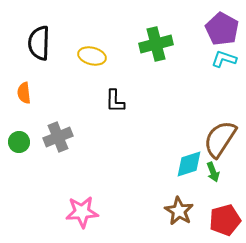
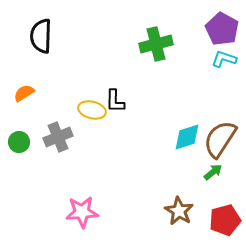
black semicircle: moved 2 px right, 7 px up
yellow ellipse: moved 54 px down
orange semicircle: rotated 65 degrees clockwise
cyan diamond: moved 2 px left, 27 px up
green arrow: rotated 108 degrees counterclockwise
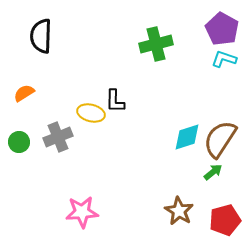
yellow ellipse: moved 1 px left, 3 px down
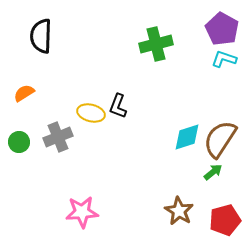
black L-shape: moved 3 px right, 5 px down; rotated 20 degrees clockwise
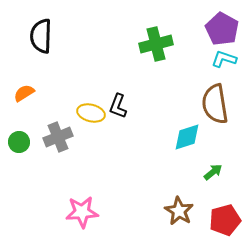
brown semicircle: moved 5 px left, 35 px up; rotated 42 degrees counterclockwise
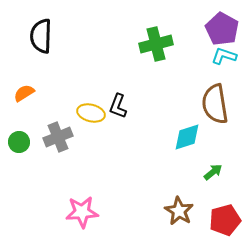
cyan L-shape: moved 3 px up
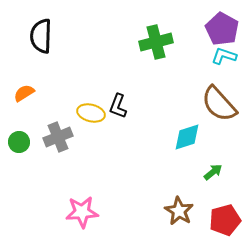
green cross: moved 2 px up
brown semicircle: moved 4 px right; rotated 33 degrees counterclockwise
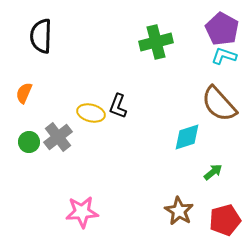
orange semicircle: rotated 35 degrees counterclockwise
gray cross: rotated 16 degrees counterclockwise
green circle: moved 10 px right
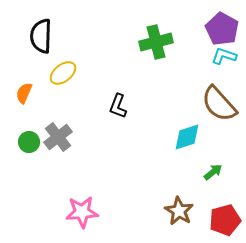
yellow ellipse: moved 28 px left, 40 px up; rotated 52 degrees counterclockwise
